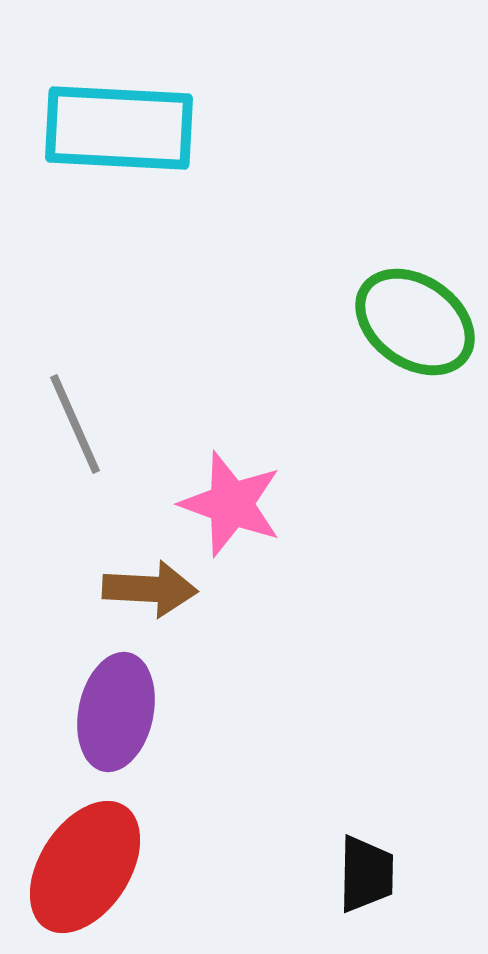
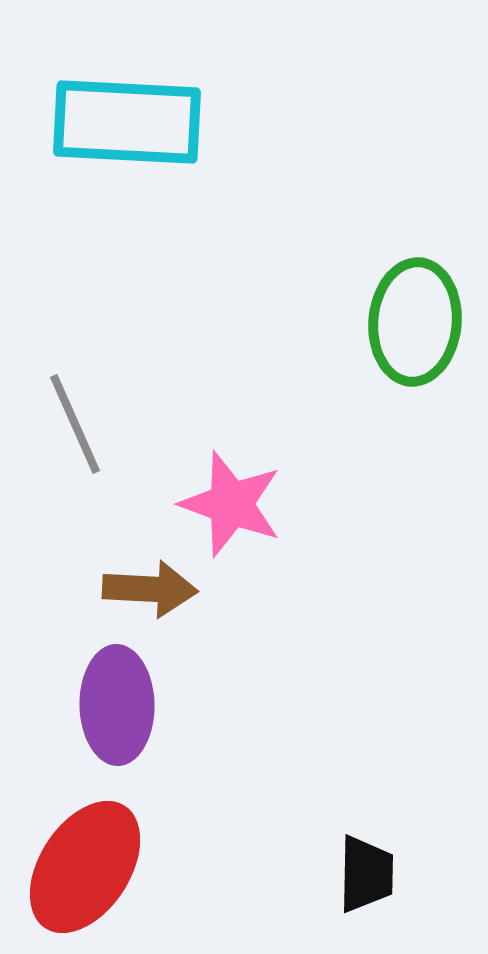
cyan rectangle: moved 8 px right, 6 px up
green ellipse: rotated 60 degrees clockwise
purple ellipse: moved 1 px right, 7 px up; rotated 13 degrees counterclockwise
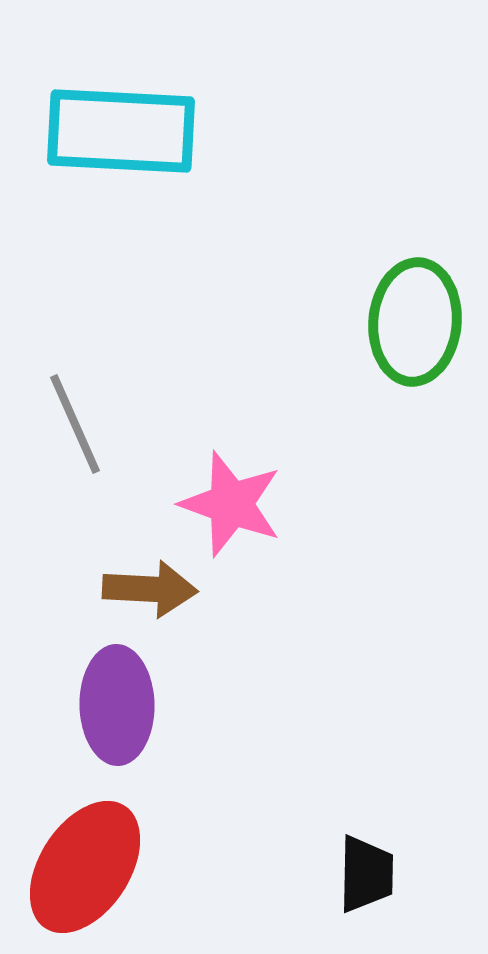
cyan rectangle: moved 6 px left, 9 px down
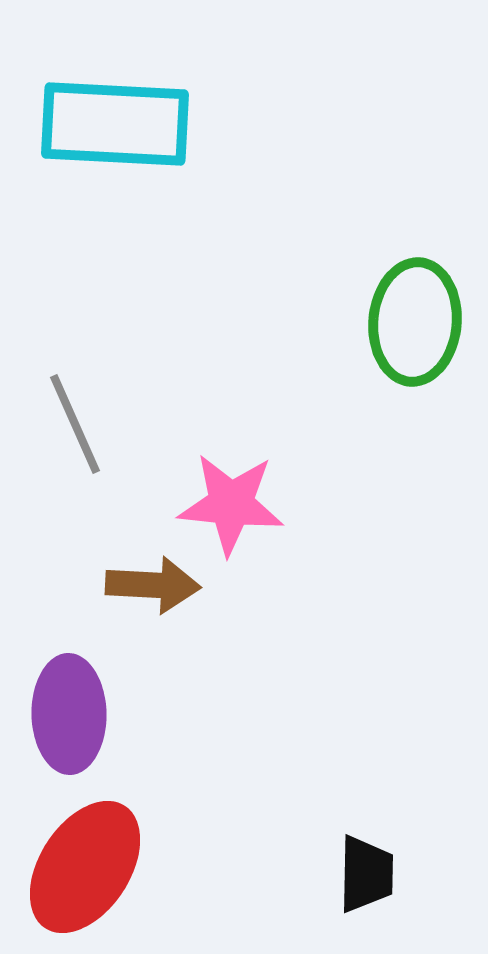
cyan rectangle: moved 6 px left, 7 px up
pink star: rotated 14 degrees counterclockwise
brown arrow: moved 3 px right, 4 px up
purple ellipse: moved 48 px left, 9 px down
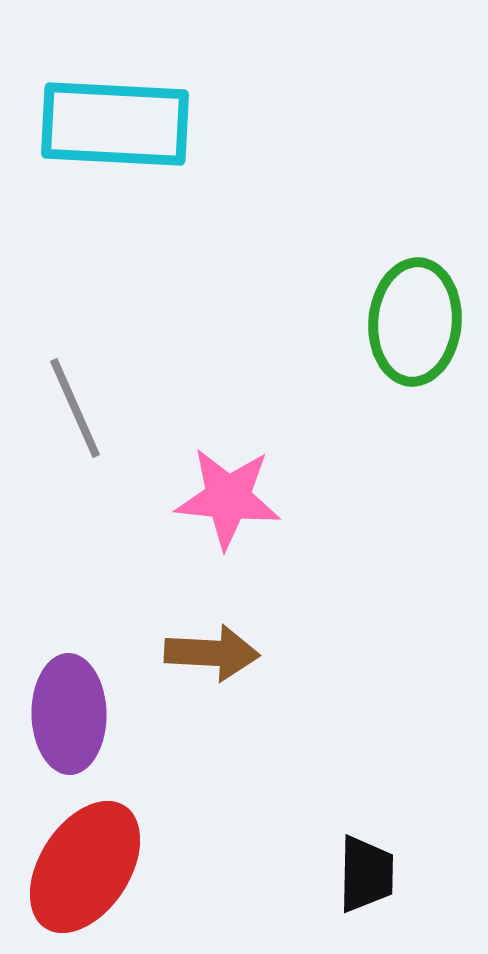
gray line: moved 16 px up
pink star: moved 3 px left, 6 px up
brown arrow: moved 59 px right, 68 px down
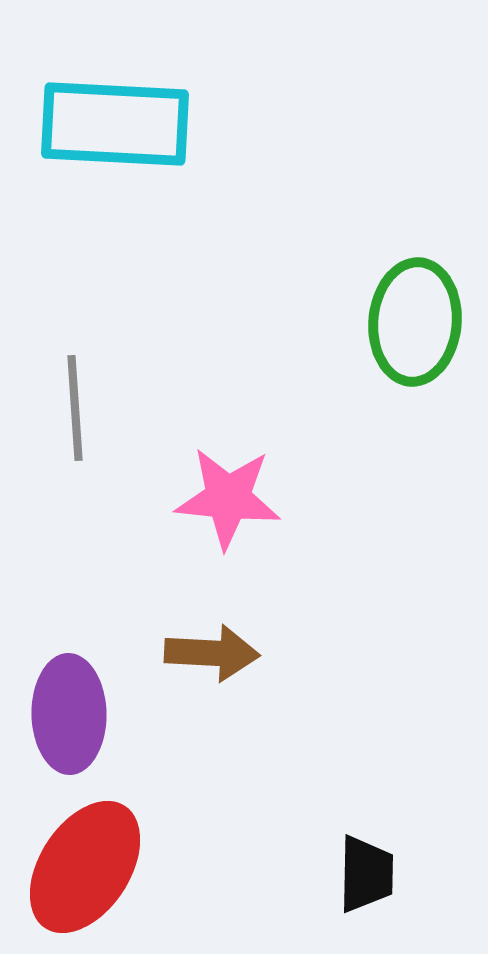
gray line: rotated 20 degrees clockwise
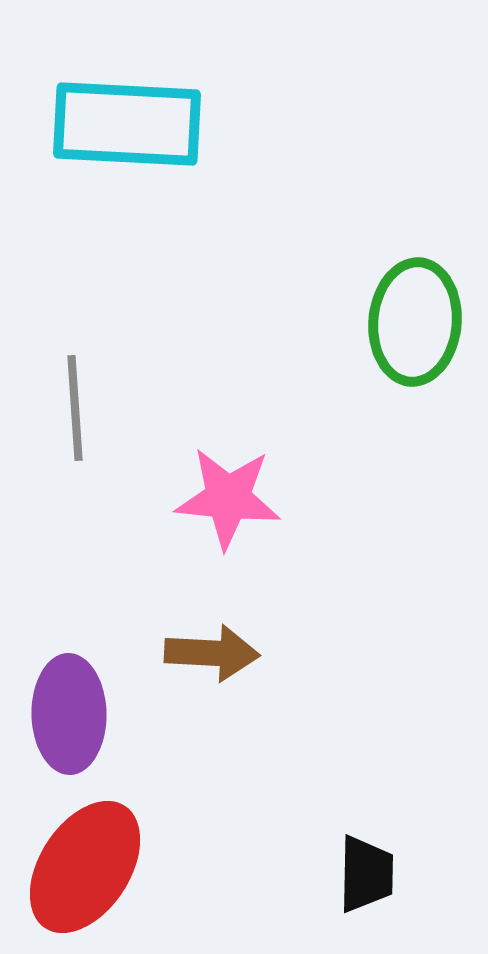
cyan rectangle: moved 12 px right
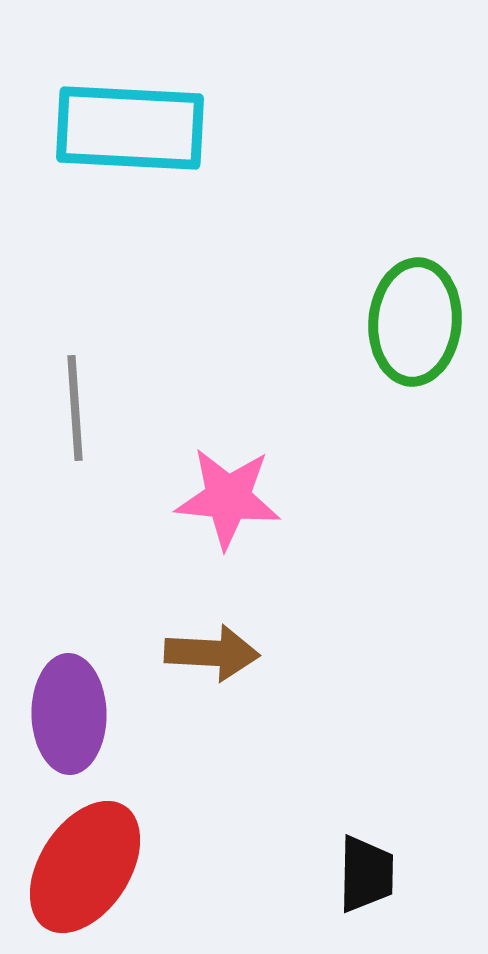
cyan rectangle: moved 3 px right, 4 px down
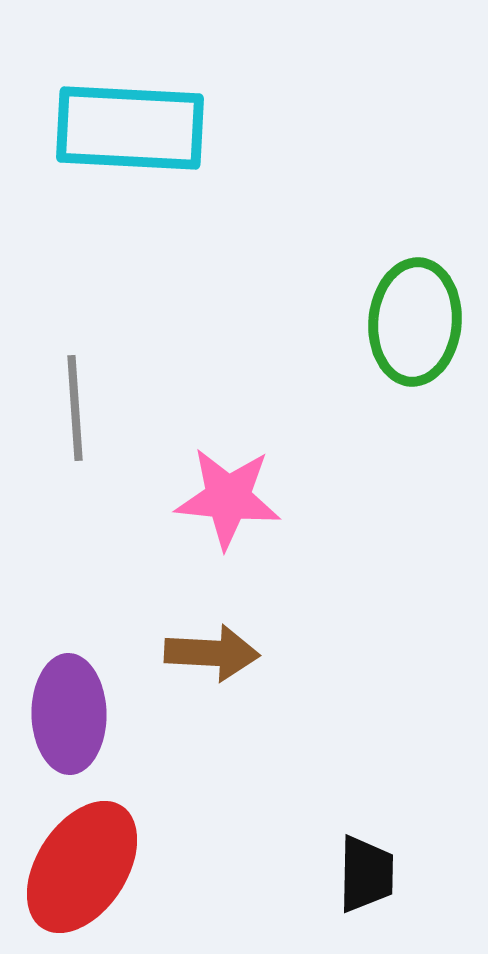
red ellipse: moved 3 px left
